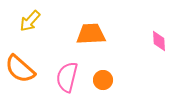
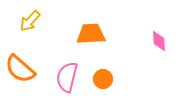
orange circle: moved 1 px up
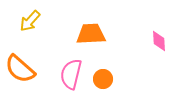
pink semicircle: moved 4 px right, 3 px up
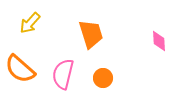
yellow arrow: moved 2 px down
orange trapezoid: rotated 76 degrees clockwise
pink semicircle: moved 8 px left
orange circle: moved 1 px up
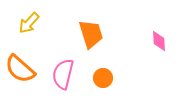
yellow arrow: moved 1 px left
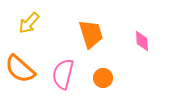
pink diamond: moved 17 px left
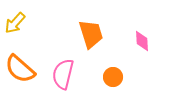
yellow arrow: moved 14 px left
orange circle: moved 10 px right, 1 px up
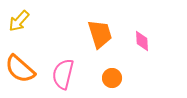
yellow arrow: moved 4 px right, 2 px up
orange trapezoid: moved 9 px right
orange circle: moved 1 px left, 1 px down
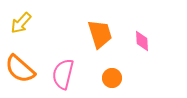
yellow arrow: moved 2 px right, 2 px down
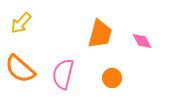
orange trapezoid: rotated 32 degrees clockwise
pink diamond: rotated 25 degrees counterclockwise
